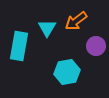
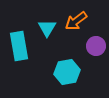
cyan rectangle: rotated 20 degrees counterclockwise
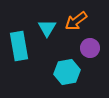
purple circle: moved 6 px left, 2 px down
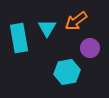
cyan rectangle: moved 8 px up
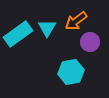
cyan rectangle: moved 1 px left, 4 px up; rotated 64 degrees clockwise
purple circle: moved 6 px up
cyan hexagon: moved 4 px right
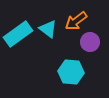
cyan triangle: moved 1 px right, 1 px down; rotated 24 degrees counterclockwise
cyan hexagon: rotated 15 degrees clockwise
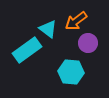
cyan rectangle: moved 9 px right, 16 px down
purple circle: moved 2 px left, 1 px down
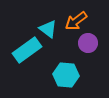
cyan hexagon: moved 5 px left, 3 px down
